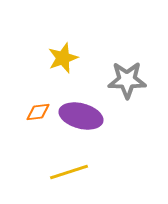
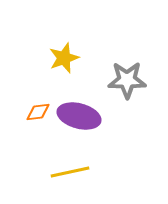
yellow star: moved 1 px right
purple ellipse: moved 2 px left
yellow line: moved 1 px right; rotated 6 degrees clockwise
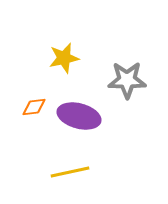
yellow star: rotated 8 degrees clockwise
orange diamond: moved 4 px left, 5 px up
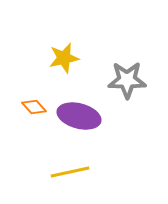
orange diamond: rotated 55 degrees clockwise
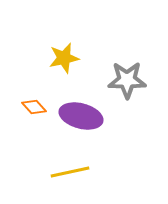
purple ellipse: moved 2 px right
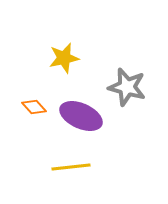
gray star: moved 7 px down; rotated 15 degrees clockwise
purple ellipse: rotated 9 degrees clockwise
yellow line: moved 1 px right, 5 px up; rotated 6 degrees clockwise
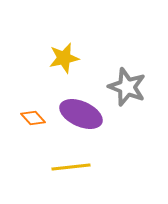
gray star: rotated 6 degrees clockwise
orange diamond: moved 1 px left, 11 px down
purple ellipse: moved 2 px up
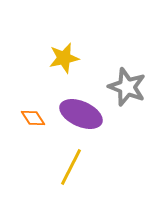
orange diamond: rotated 10 degrees clockwise
yellow line: rotated 57 degrees counterclockwise
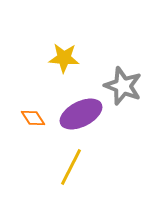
yellow star: rotated 16 degrees clockwise
gray star: moved 4 px left, 1 px up
purple ellipse: rotated 51 degrees counterclockwise
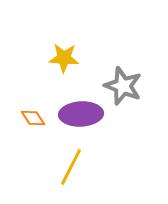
purple ellipse: rotated 24 degrees clockwise
